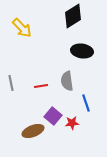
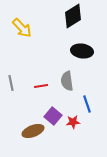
blue line: moved 1 px right, 1 px down
red star: moved 1 px right, 1 px up
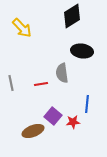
black diamond: moved 1 px left
gray semicircle: moved 5 px left, 8 px up
red line: moved 2 px up
blue line: rotated 24 degrees clockwise
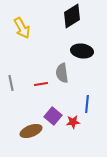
yellow arrow: rotated 15 degrees clockwise
brown ellipse: moved 2 px left
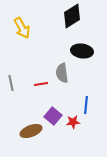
blue line: moved 1 px left, 1 px down
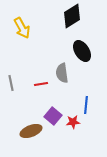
black ellipse: rotated 50 degrees clockwise
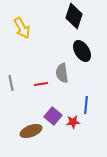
black diamond: moved 2 px right; rotated 40 degrees counterclockwise
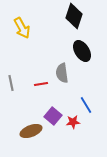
blue line: rotated 36 degrees counterclockwise
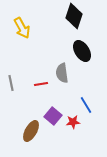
brown ellipse: rotated 40 degrees counterclockwise
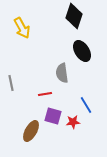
red line: moved 4 px right, 10 px down
purple square: rotated 24 degrees counterclockwise
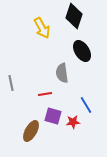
yellow arrow: moved 20 px right
